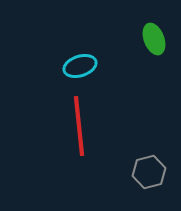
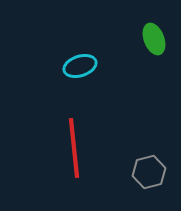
red line: moved 5 px left, 22 px down
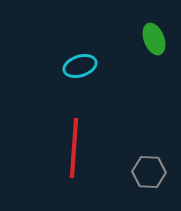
red line: rotated 10 degrees clockwise
gray hexagon: rotated 16 degrees clockwise
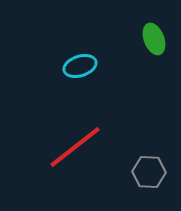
red line: moved 1 px right, 1 px up; rotated 48 degrees clockwise
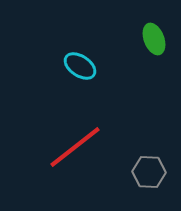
cyan ellipse: rotated 52 degrees clockwise
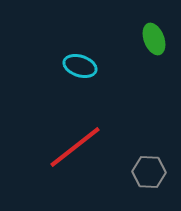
cyan ellipse: rotated 16 degrees counterclockwise
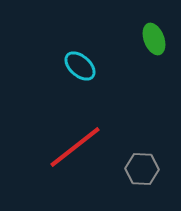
cyan ellipse: rotated 24 degrees clockwise
gray hexagon: moved 7 px left, 3 px up
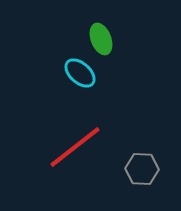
green ellipse: moved 53 px left
cyan ellipse: moved 7 px down
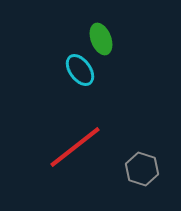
cyan ellipse: moved 3 px up; rotated 12 degrees clockwise
gray hexagon: rotated 16 degrees clockwise
